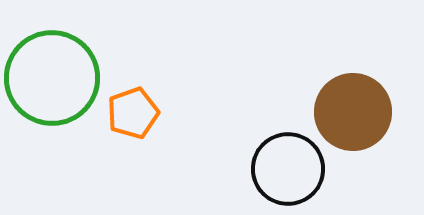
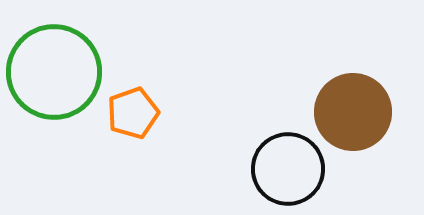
green circle: moved 2 px right, 6 px up
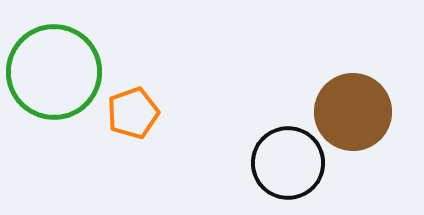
black circle: moved 6 px up
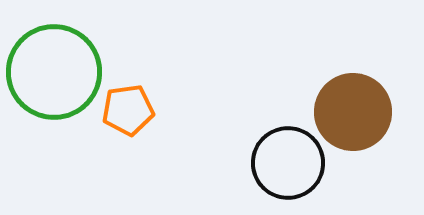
orange pentagon: moved 5 px left, 3 px up; rotated 12 degrees clockwise
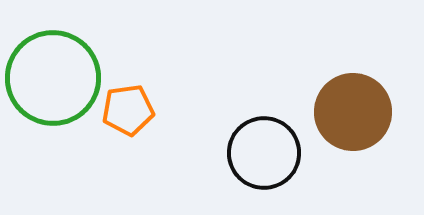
green circle: moved 1 px left, 6 px down
black circle: moved 24 px left, 10 px up
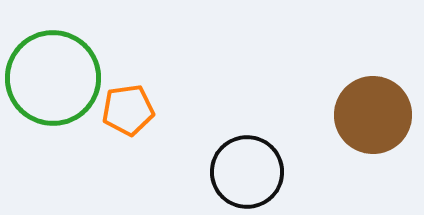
brown circle: moved 20 px right, 3 px down
black circle: moved 17 px left, 19 px down
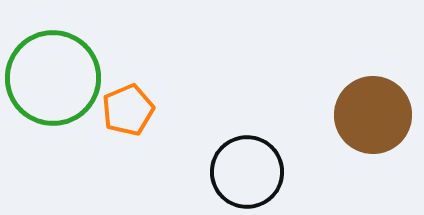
orange pentagon: rotated 15 degrees counterclockwise
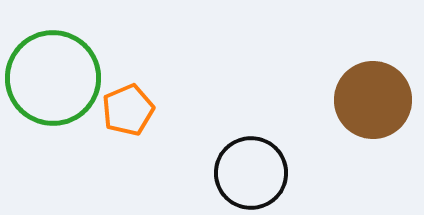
brown circle: moved 15 px up
black circle: moved 4 px right, 1 px down
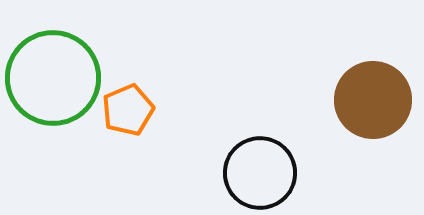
black circle: moved 9 px right
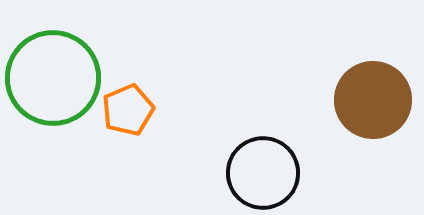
black circle: moved 3 px right
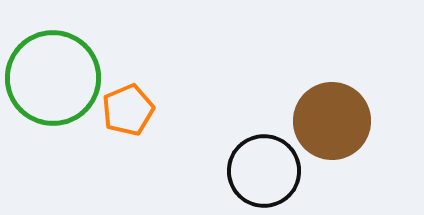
brown circle: moved 41 px left, 21 px down
black circle: moved 1 px right, 2 px up
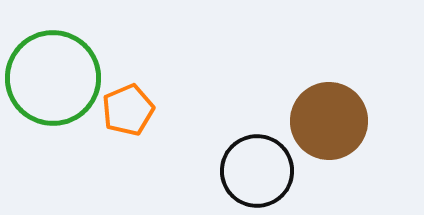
brown circle: moved 3 px left
black circle: moved 7 px left
